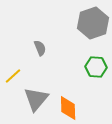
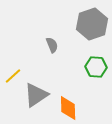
gray hexagon: moved 1 px left, 1 px down
gray semicircle: moved 12 px right, 3 px up
gray triangle: moved 4 px up; rotated 16 degrees clockwise
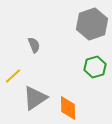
gray semicircle: moved 18 px left
green hexagon: moved 1 px left; rotated 20 degrees counterclockwise
gray triangle: moved 1 px left, 3 px down
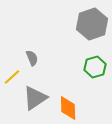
gray semicircle: moved 2 px left, 13 px down
yellow line: moved 1 px left, 1 px down
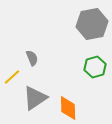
gray hexagon: rotated 8 degrees clockwise
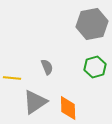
gray semicircle: moved 15 px right, 9 px down
yellow line: moved 1 px down; rotated 48 degrees clockwise
gray triangle: moved 4 px down
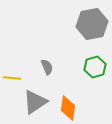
orange diamond: rotated 10 degrees clockwise
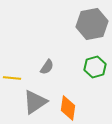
gray semicircle: rotated 56 degrees clockwise
